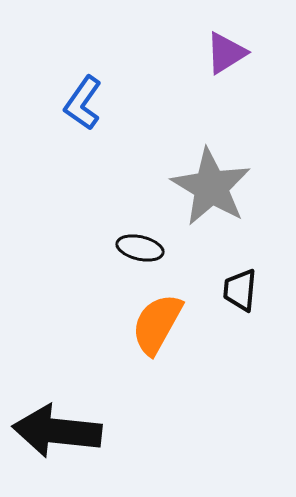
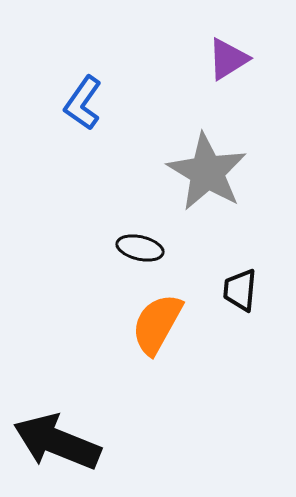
purple triangle: moved 2 px right, 6 px down
gray star: moved 4 px left, 15 px up
black arrow: moved 11 px down; rotated 16 degrees clockwise
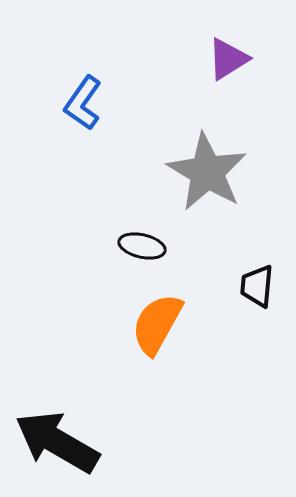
black ellipse: moved 2 px right, 2 px up
black trapezoid: moved 17 px right, 4 px up
black arrow: rotated 8 degrees clockwise
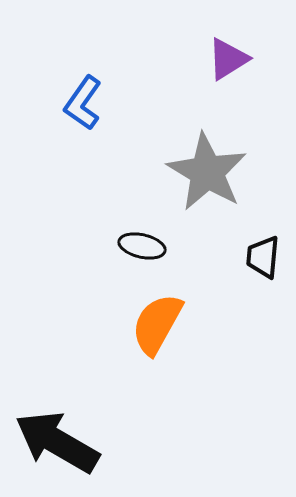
black trapezoid: moved 6 px right, 29 px up
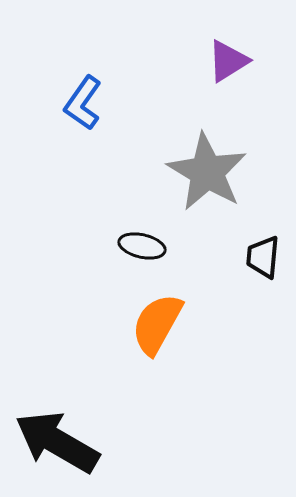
purple triangle: moved 2 px down
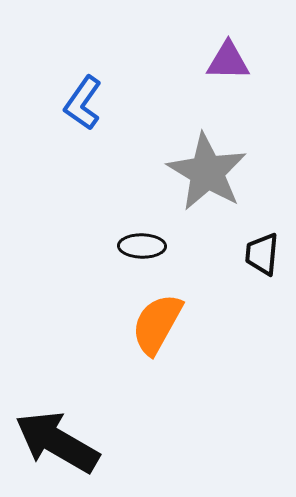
purple triangle: rotated 33 degrees clockwise
black ellipse: rotated 12 degrees counterclockwise
black trapezoid: moved 1 px left, 3 px up
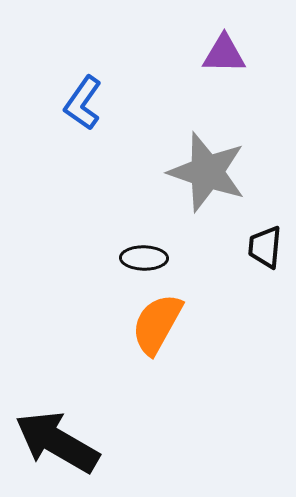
purple triangle: moved 4 px left, 7 px up
gray star: rotated 12 degrees counterclockwise
black ellipse: moved 2 px right, 12 px down
black trapezoid: moved 3 px right, 7 px up
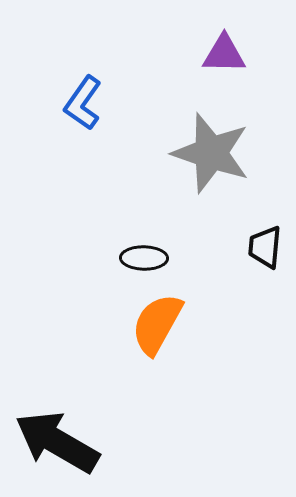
gray star: moved 4 px right, 19 px up
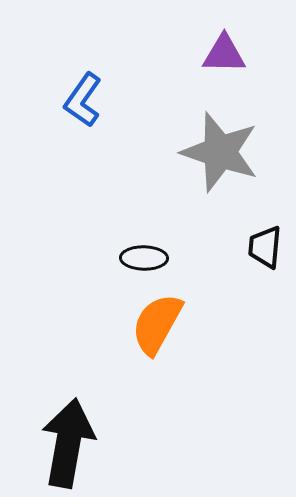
blue L-shape: moved 3 px up
gray star: moved 9 px right, 1 px up
black arrow: moved 11 px right, 1 px down; rotated 70 degrees clockwise
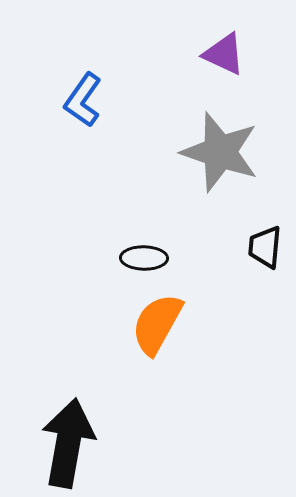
purple triangle: rotated 24 degrees clockwise
